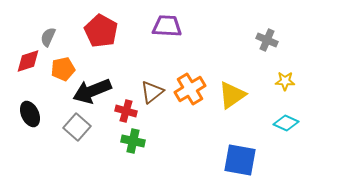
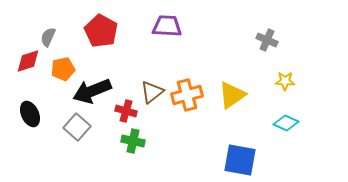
orange cross: moved 3 px left, 6 px down; rotated 16 degrees clockwise
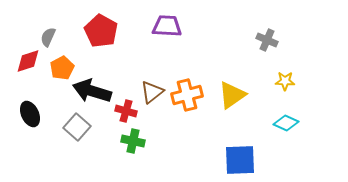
orange pentagon: moved 1 px left, 1 px up; rotated 15 degrees counterclockwise
black arrow: rotated 39 degrees clockwise
blue square: rotated 12 degrees counterclockwise
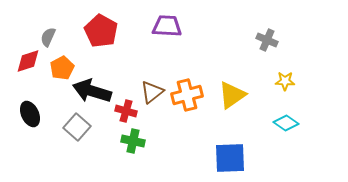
cyan diamond: rotated 10 degrees clockwise
blue square: moved 10 px left, 2 px up
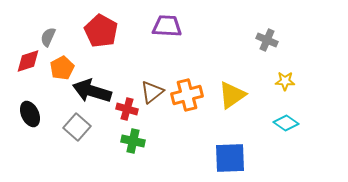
red cross: moved 1 px right, 2 px up
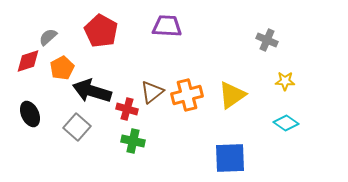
gray semicircle: rotated 24 degrees clockwise
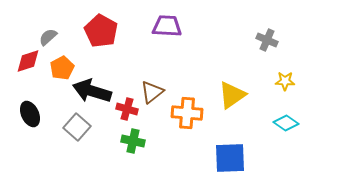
orange cross: moved 18 px down; rotated 20 degrees clockwise
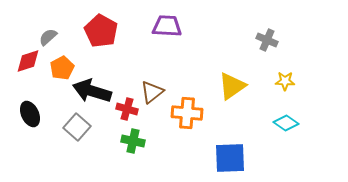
yellow triangle: moved 9 px up
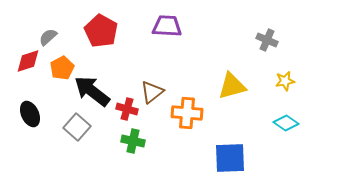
yellow star: rotated 12 degrees counterclockwise
yellow triangle: rotated 20 degrees clockwise
black arrow: rotated 21 degrees clockwise
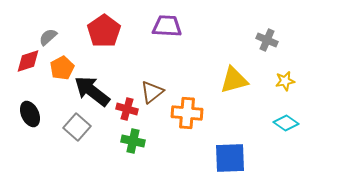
red pentagon: moved 3 px right; rotated 8 degrees clockwise
yellow triangle: moved 2 px right, 6 px up
